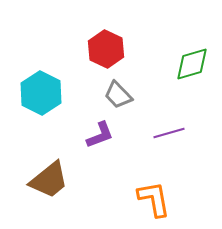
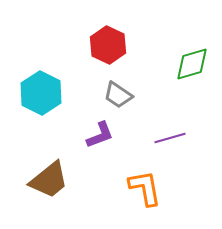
red hexagon: moved 2 px right, 4 px up
gray trapezoid: rotated 12 degrees counterclockwise
purple line: moved 1 px right, 5 px down
orange L-shape: moved 9 px left, 11 px up
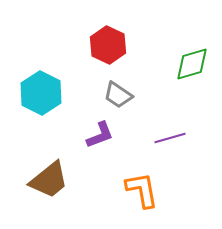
orange L-shape: moved 3 px left, 2 px down
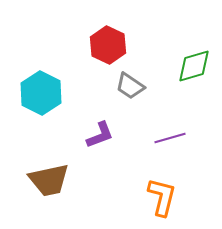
green diamond: moved 2 px right, 2 px down
gray trapezoid: moved 12 px right, 9 px up
brown trapezoid: rotated 27 degrees clockwise
orange L-shape: moved 20 px right, 7 px down; rotated 24 degrees clockwise
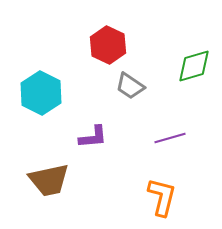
purple L-shape: moved 7 px left, 2 px down; rotated 16 degrees clockwise
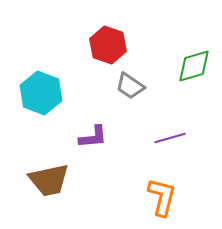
red hexagon: rotated 6 degrees counterclockwise
cyan hexagon: rotated 6 degrees counterclockwise
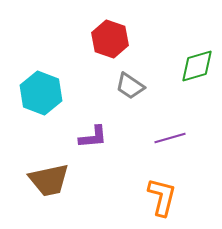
red hexagon: moved 2 px right, 6 px up
green diamond: moved 3 px right
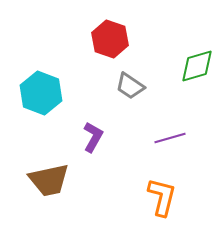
purple L-shape: rotated 56 degrees counterclockwise
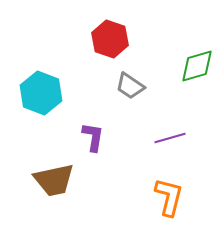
purple L-shape: rotated 20 degrees counterclockwise
brown trapezoid: moved 5 px right
orange L-shape: moved 7 px right
